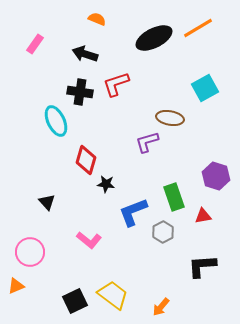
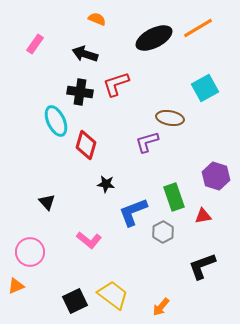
red diamond: moved 15 px up
black L-shape: rotated 16 degrees counterclockwise
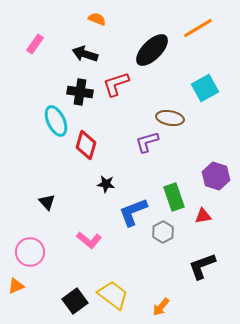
black ellipse: moved 2 px left, 12 px down; rotated 18 degrees counterclockwise
black square: rotated 10 degrees counterclockwise
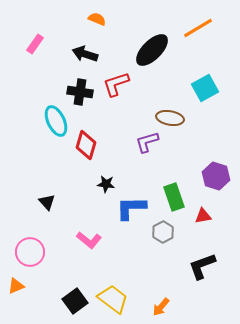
blue L-shape: moved 2 px left, 4 px up; rotated 20 degrees clockwise
yellow trapezoid: moved 4 px down
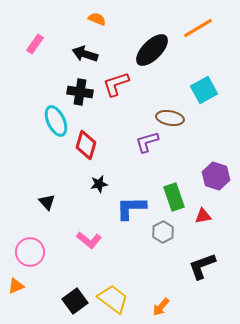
cyan square: moved 1 px left, 2 px down
black star: moved 7 px left; rotated 18 degrees counterclockwise
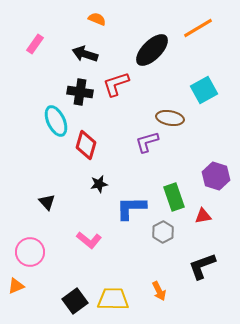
yellow trapezoid: rotated 36 degrees counterclockwise
orange arrow: moved 2 px left, 16 px up; rotated 66 degrees counterclockwise
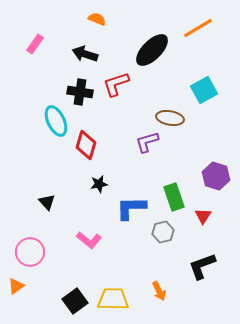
red triangle: rotated 48 degrees counterclockwise
gray hexagon: rotated 15 degrees clockwise
orange triangle: rotated 12 degrees counterclockwise
